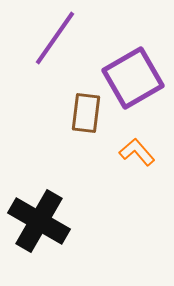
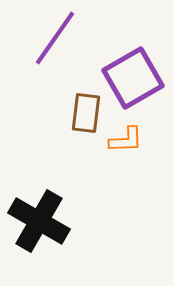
orange L-shape: moved 11 px left, 12 px up; rotated 129 degrees clockwise
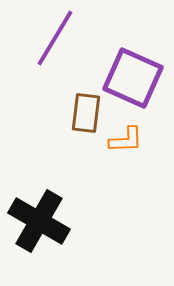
purple line: rotated 4 degrees counterclockwise
purple square: rotated 36 degrees counterclockwise
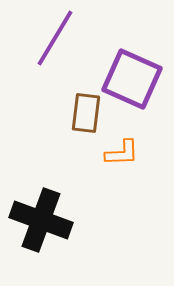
purple square: moved 1 px left, 1 px down
orange L-shape: moved 4 px left, 13 px down
black cross: moved 2 px right, 1 px up; rotated 10 degrees counterclockwise
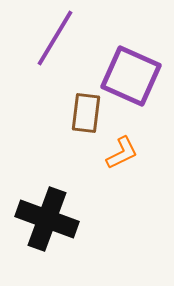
purple square: moved 1 px left, 3 px up
orange L-shape: rotated 24 degrees counterclockwise
black cross: moved 6 px right, 1 px up
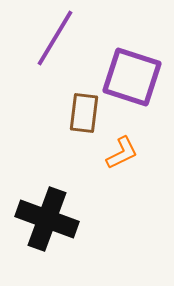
purple square: moved 1 px right, 1 px down; rotated 6 degrees counterclockwise
brown rectangle: moved 2 px left
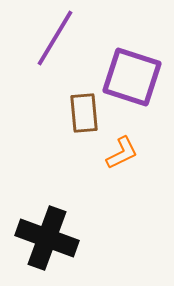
brown rectangle: rotated 12 degrees counterclockwise
black cross: moved 19 px down
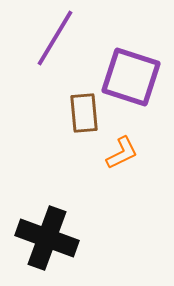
purple square: moved 1 px left
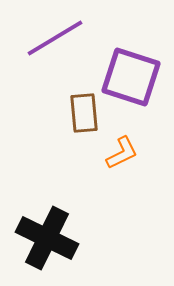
purple line: rotated 28 degrees clockwise
black cross: rotated 6 degrees clockwise
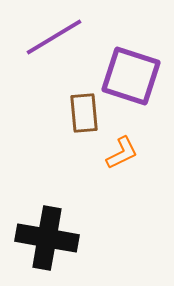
purple line: moved 1 px left, 1 px up
purple square: moved 1 px up
black cross: rotated 16 degrees counterclockwise
